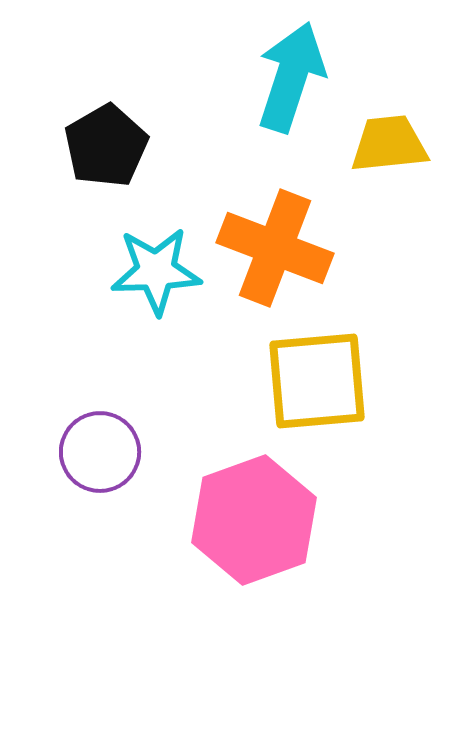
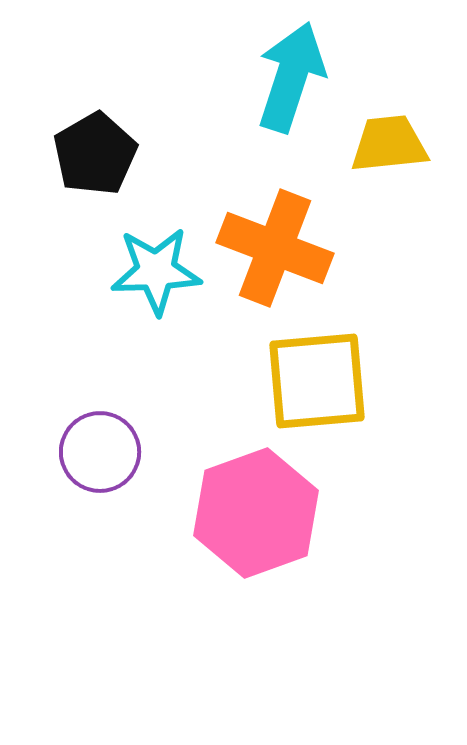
black pentagon: moved 11 px left, 8 px down
pink hexagon: moved 2 px right, 7 px up
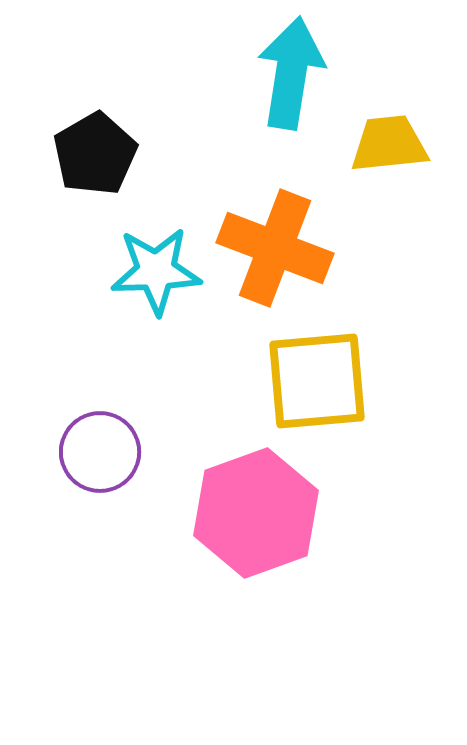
cyan arrow: moved 4 px up; rotated 9 degrees counterclockwise
